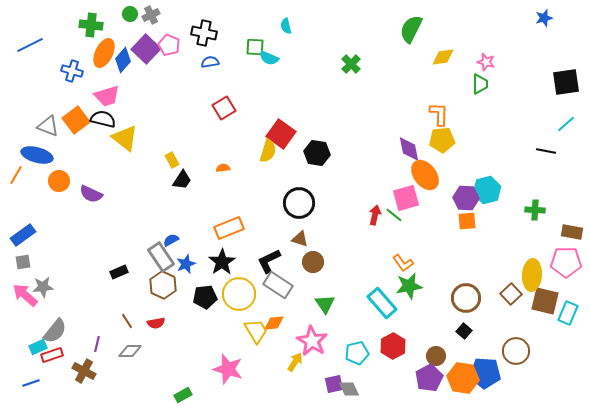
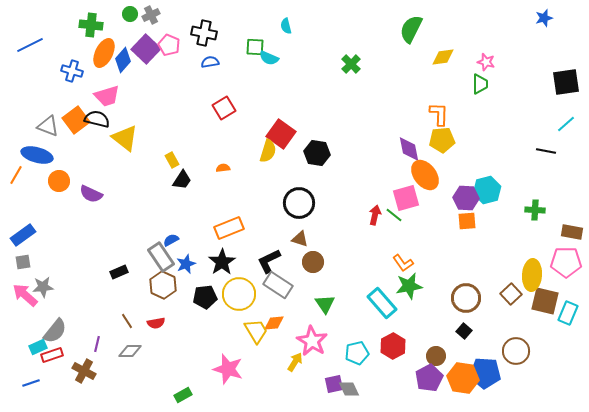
black semicircle at (103, 119): moved 6 px left
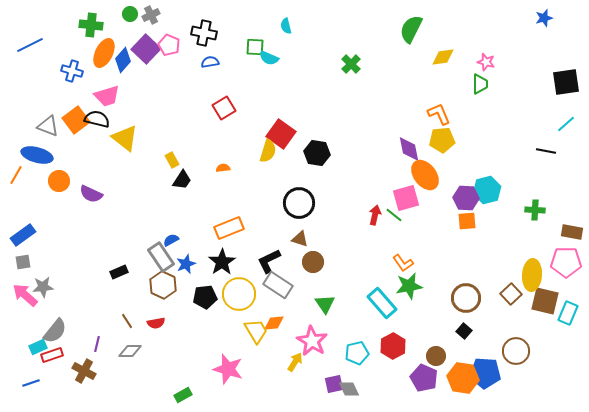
orange L-shape at (439, 114): rotated 25 degrees counterclockwise
purple pentagon at (429, 378): moved 5 px left; rotated 20 degrees counterclockwise
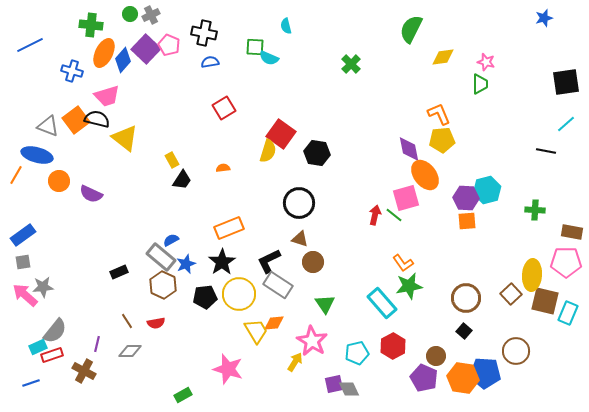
gray rectangle at (161, 257): rotated 16 degrees counterclockwise
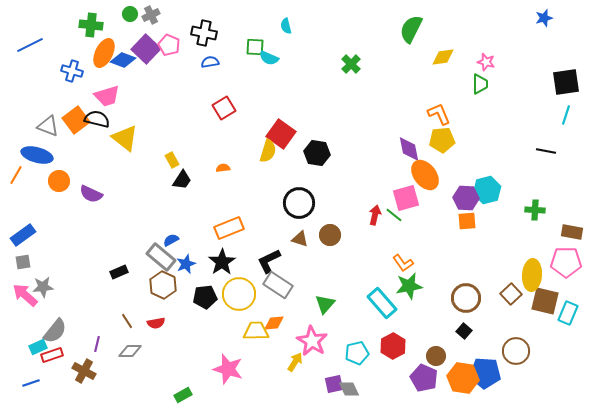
blue diamond at (123, 60): rotated 70 degrees clockwise
cyan line at (566, 124): moved 9 px up; rotated 30 degrees counterclockwise
brown circle at (313, 262): moved 17 px right, 27 px up
green triangle at (325, 304): rotated 15 degrees clockwise
yellow trapezoid at (256, 331): rotated 60 degrees counterclockwise
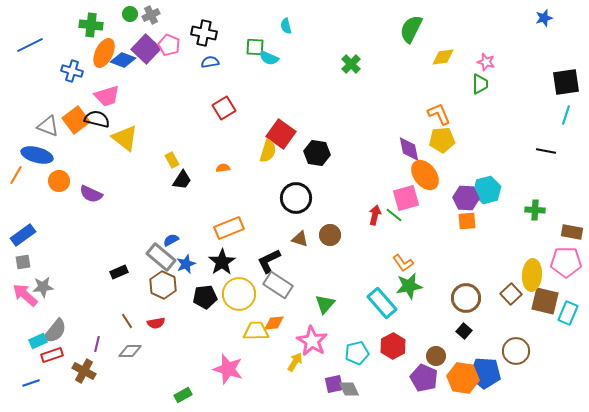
black circle at (299, 203): moved 3 px left, 5 px up
cyan rectangle at (38, 347): moved 6 px up
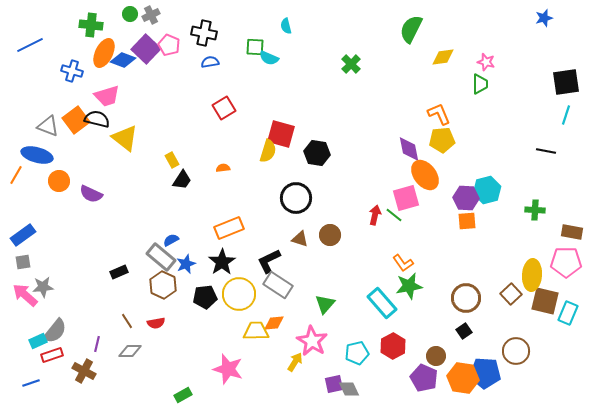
red square at (281, 134): rotated 20 degrees counterclockwise
black square at (464, 331): rotated 14 degrees clockwise
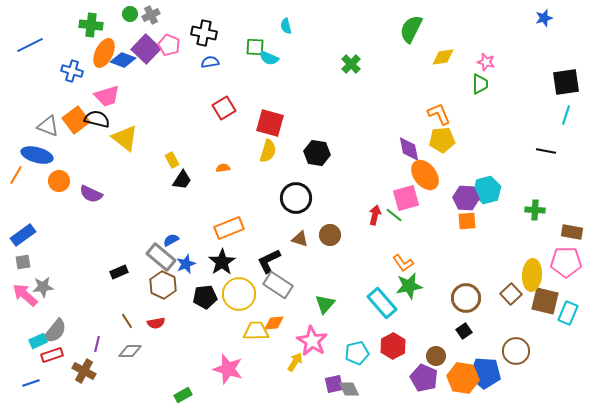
red square at (281, 134): moved 11 px left, 11 px up
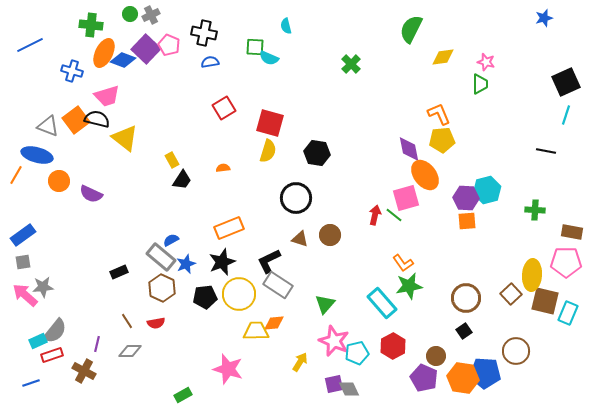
black square at (566, 82): rotated 16 degrees counterclockwise
black star at (222, 262): rotated 12 degrees clockwise
brown hexagon at (163, 285): moved 1 px left, 3 px down
pink star at (312, 341): moved 22 px right; rotated 8 degrees counterclockwise
yellow arrow at (295, 362): moved 5 px right
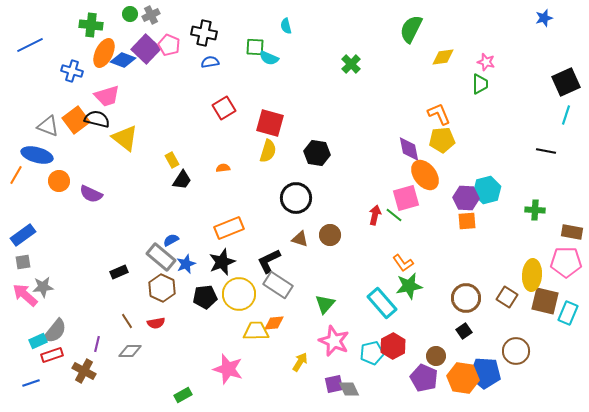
brown square at (511, 294): moved 4 px left, 3 px down; rotated 15 degrees counterclockwise
cyan pentagon at (357, 353): moved 15 px right
